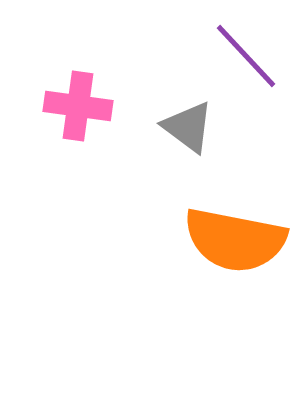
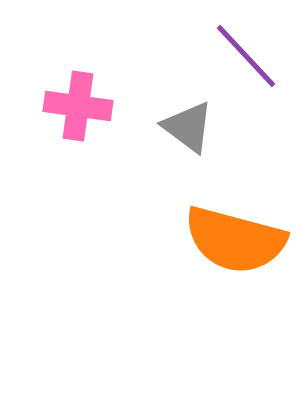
orange semicircle: rotated 4 degrees clockwise
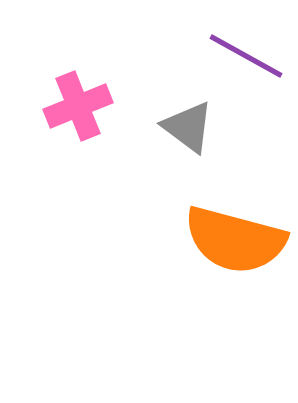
purple line: rotated 18 degrees counterclockwise
pink cross: rotated 30 degrees counterclockwise
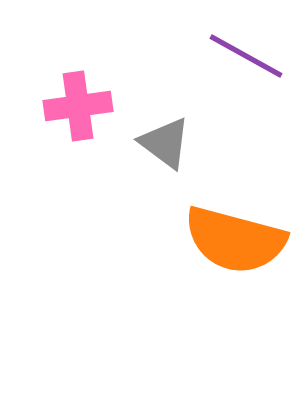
pink cross: rotated 14 degrees clockwise
gray triangle: moved 23 px left, 16 px down
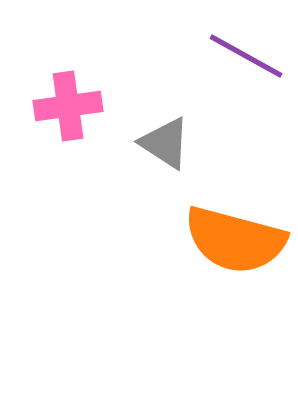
pink cross: moved 10 px left
gray triangle: rotated 4 degrees counterclockwise
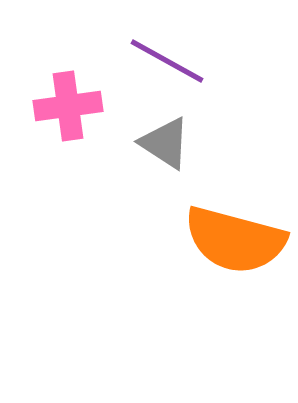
purple line: moved 79 px left, 5 px down
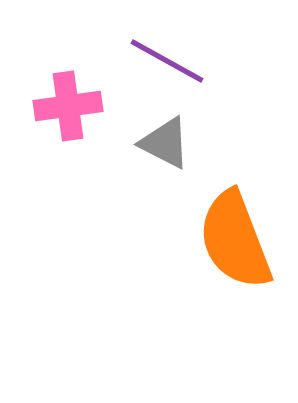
gray triangle: rotated 6 degrees counterclockwise
orange semicircle: rotated 54 degrees clockwise
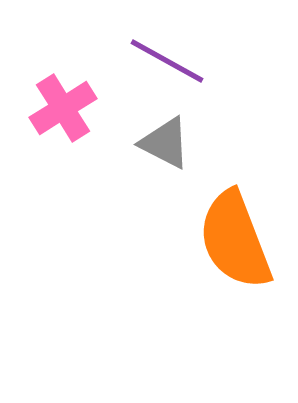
pink cross: moved 5 px left, 2 px down; rotated 24 degrees counterclockwise
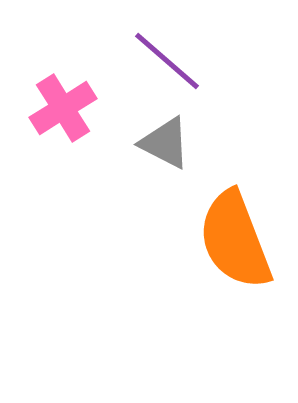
purple line: rotated 12 degrees clockwise
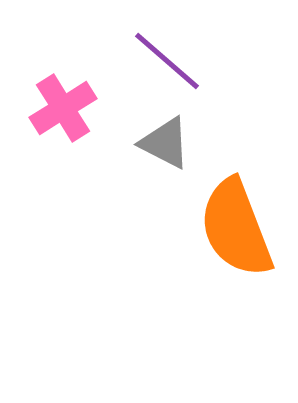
orange semicircle: moved 1 px right, 12 px up
